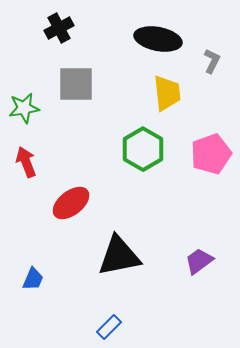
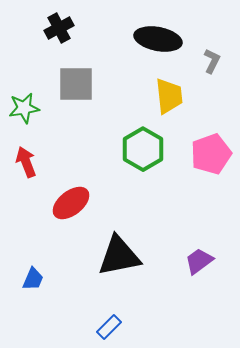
yellow trapezoid: moved 2 px right, 3 px down
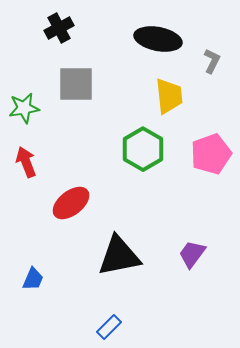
purple trapezoid: moved 7 px left, 7 px up; rotated 16 degrees counterclockwise
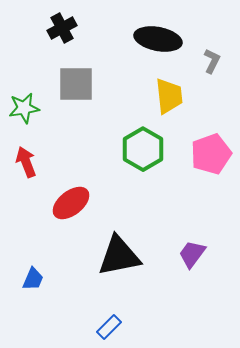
black cross: moved 3 px right
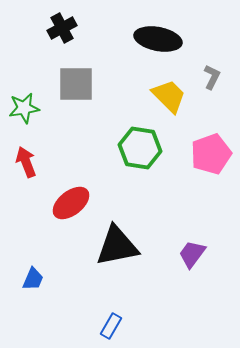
gray L-shape: moved 16 px down
yellow trapezoid: rotated 39 degrees counterclockwise
green hexagon: moved 3 px left, 1 px up; rotated 21 degrees counterclockwise
black triangle: moved 2 px left, 10 px up
blue rectangle: moved 2 px right, 1 px up; rotated 15 degrees counterclockwise
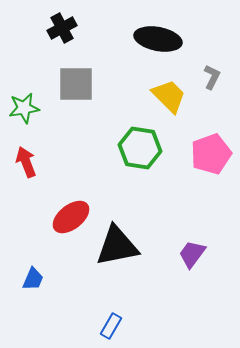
red ellipse: moved 14 px down
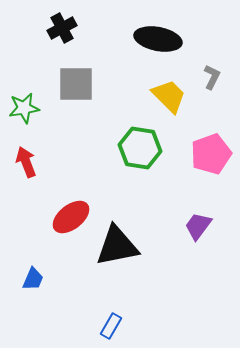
purple trapezoid: moved 6 px right, 28 px up
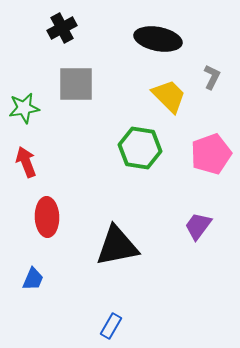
red ellipse: moved 24 px left; rotated 54 degrees counterclockwise
